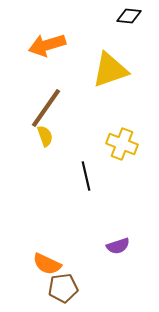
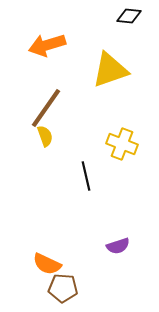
brown pentagon: rotated 12 degrees clockwise
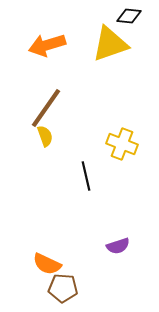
yellow triangle: moved 26 px up
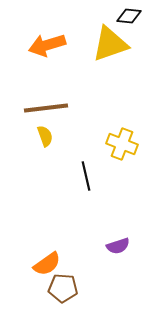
brown line: rotated 48 degrees clockwise
orange semicircle: rotated 60 degrees counterclockwise
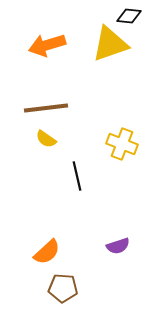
yellow semicircle: moved 1 px right, 3 px down; rotated 145 degrees clockwise
black line: moved 9 px left
orange semicircle: moved 12 px up; rotated 8 degrees counterclockwise
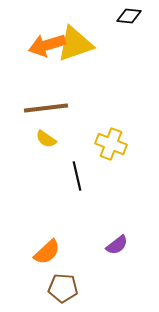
yellow triangle: moved 35 px left
yellow cross: moved 11 px left
purple semicircle: moved 1 px left, 1 px up; rotated 20 degrees counterclockwise
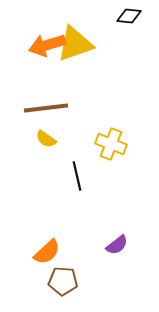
brown pentagon: moved 7 px up
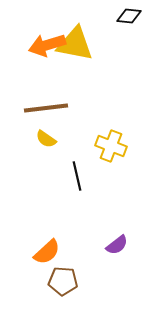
yellow triangle: rotated 30 degrees clockwise
yellow cross: moved 2 px down
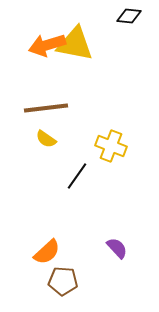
black line: rotated 48 degrees clockwise
purple semicircle: moved 3 px down; rotated 95 degrees counterclockwise
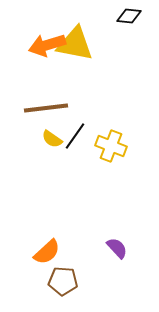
yellow semicircle: moved 6 px right
black line: moved 2 px left, 40 px up
